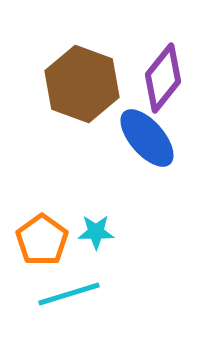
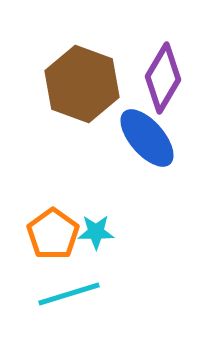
purple diamond: rotated 8 degrees counterclockwise
orange pentagon: moved 11 px right, 6 px up
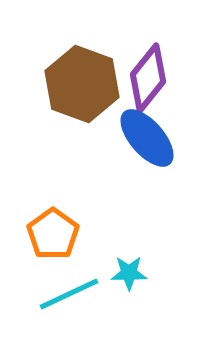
purple diamond: moved 15 px left; rotated 8 degrees clockwise
cyan star: moved 33 px right, 41 px down
cyan line: rotated 8 degrees counterclockwise
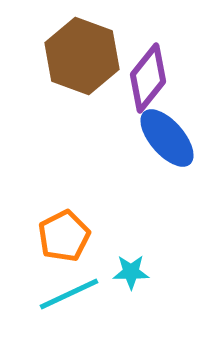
brown hexagon: moved 28 px up
blue ellipse: moved 20 px right
orange pentagon: moved 11 px right, 2 px down; rotated 9 degrees clockwise
cyan star: moved 2 px right, 1 px up
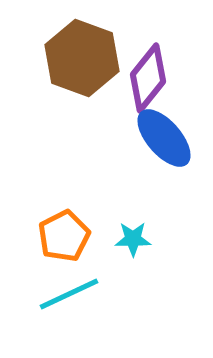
brown hexagon: moved 2 px down
blue ellipse: moved 3 px left
cyan star: moved 2 px right, 33 px up
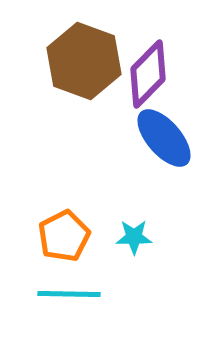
brown hexagon: moved 2 px right, 3 px down
purple diamond: moved 4 px up; rotated 6 degrees clockwise
cyan star: moved 1 px right, 2 px up
cyan line: rotated 26 degrees clockwise
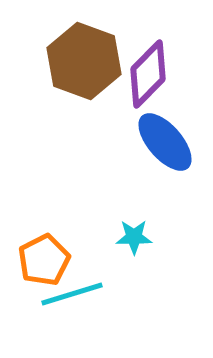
blue ellipse: moved 1 px right, 4 px down
orange pentagon: moved 20 px left, 24 px down
cyan line: moved 3 px right; rotated 18 degrees counterclockwise
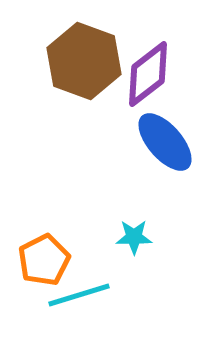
purple diamond: rotated 8 degrees clockwise
cyan line: moved 7 px right, 1 px down
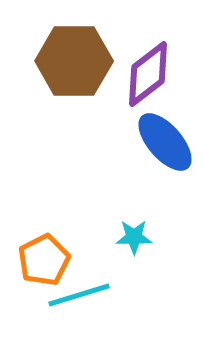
brown hexagon: moved 10 px left; rotated 20 degrees counterclockwise
